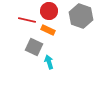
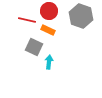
cyan arrow: rotated 24 degrees clockwise
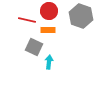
orange rectangle: rotated 24 degrees counterclockwise
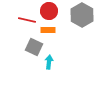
gray hexagon: moved 1 px right, 1 px up; rotated 10 degrees clockwise
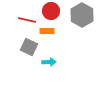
red circle: moved 2 px right
orange rectangle: moved 1 px left, 1 px down
gray square: moved 5 px left
cyan arrow: rotated 80 degrees clockwise
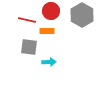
gray square: rotated 18 degrees counterclockwise
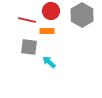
cyan arrow: rotated 136 degrees counterclockwise
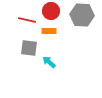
gray hexagon: rotated 25 degrees counterclockwise
orange rectangle: moved 2 px right
gray square: moved 1 px down
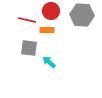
orange rectangle: moved 2 px left, 1 px up
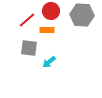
red line: rotated 54 degrees counterclockwise
cyan arrow: rotated 80 degrees counterclockwise
